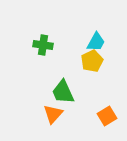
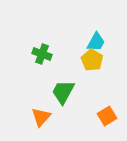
green cross: moved 1 px left, 9 px down; rotated 12 degrees clockwise
yellow pentagon: moved 1 px up; rotated 15 degrees counterclockwise
green trapezoid: rotated 52 degrees clockwise
orange triangle: moved 12 px left, 3 px down
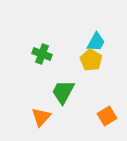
yellow pentagon: moved 1 px left
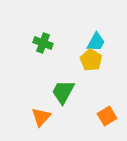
green cross: moved 1 px right, 11 px up
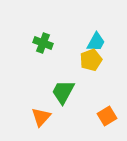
yellow pentagon: rotated 20 degrees clockwise
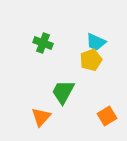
cyan trapezoid: rotated 85 degrees clockwise
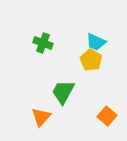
yellow pentagon: rotated 20 degrees counterclockwise
orange square: rotated 18 degrees counterclockwise
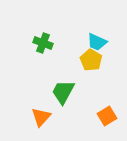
cyan trapezoid: moved 1 px right
orange square: rotated 18 degrees clockwise
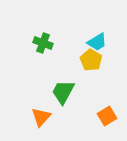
cyan trapezoid: rotated 55 degrees counterclockwise
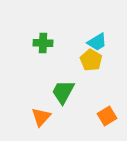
green cross: rotated 18 degrees counterclockwise
